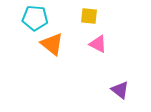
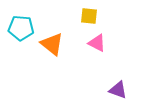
cyan pentagon: moved 14 px left, 10 px down
pink triangle: moved 1 px left, 1 px up
purple triangle: moved 2 px left; rotated 18 degrees counterclockwise
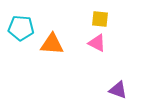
yellow square: moved 11 px right, 3 px down
orange triangle: rotated 35 degrees counterclockwise
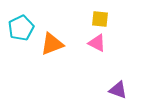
cyan pentagon: rotated 30 degrees counterclockwise
orange triangle: rotated 25 degrees counterclockwise
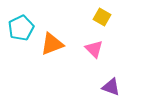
yellow square: moved 2 px right, 2 px up; rotated 24 degrees clockwise
pink triangle: moved 3 px left, 6 px down; rotated 18 degrees clockwise
purple triangle: moved 7 px left, 3 px up
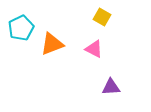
pink triangle: rotated 18 degrees counterclockwise
purple triangle: rotated 24 degrees counterclockwise
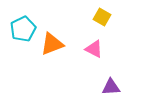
cyan pentagon: moved 2 px right, 1 px down
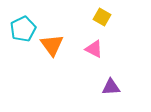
orange triangle: moved 1 px down; rotated 45 degrees counterclockwise
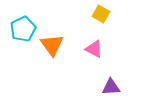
yellow square: moved 1 px left, 3 px up
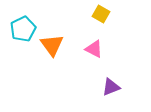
purple triangle: rotated 18 degrees counterclockwise
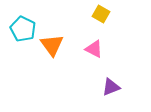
cyan pentagon: rotated 20 degrees counterclockwise
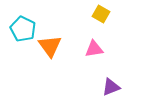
orange triangle: moved 2 px left, 1 px down
pink triangle: rotated 36 degrees counterclockwise
